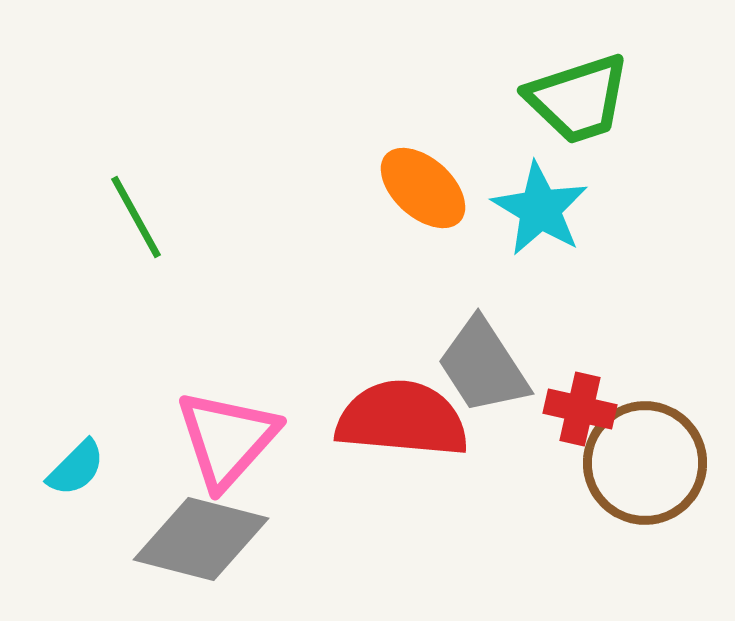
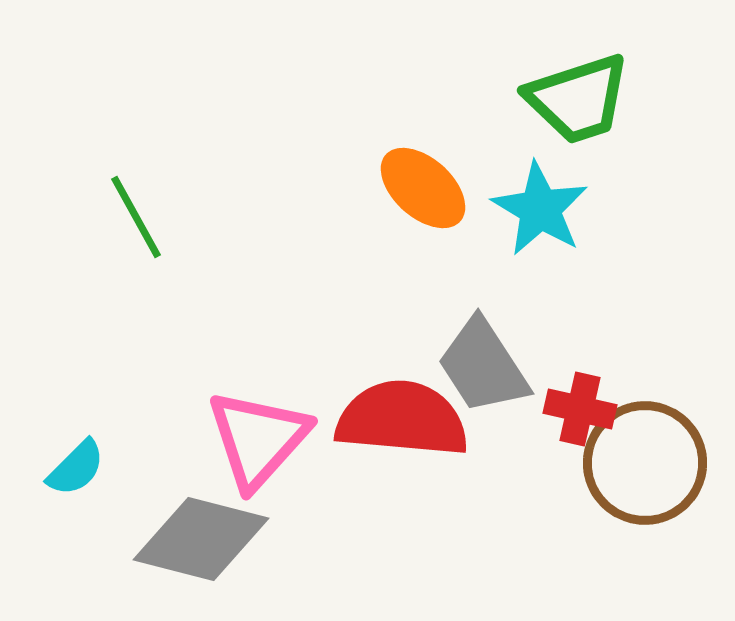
pink triangle: moved 31 px right
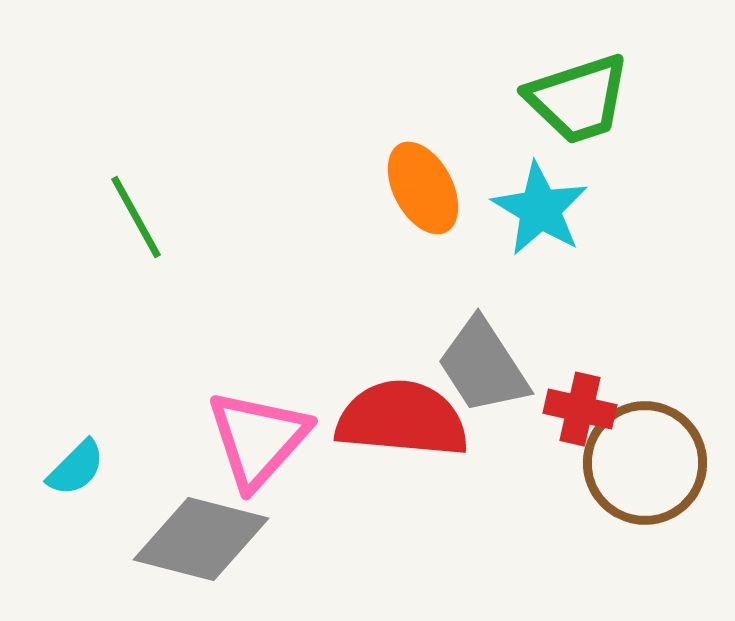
orange ellipse: rotated 20 degrees clockwise
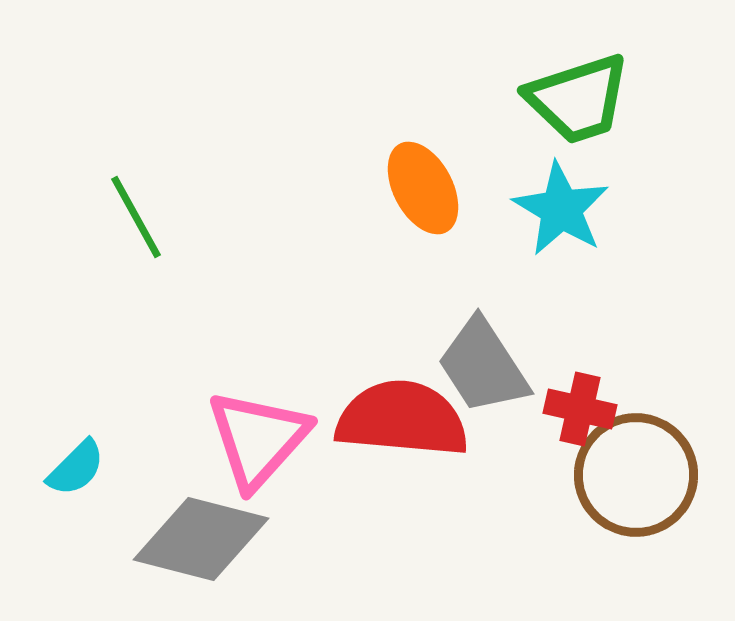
cyan star: moved 21 px right
brown circle: moved 9 px left, 12 px down
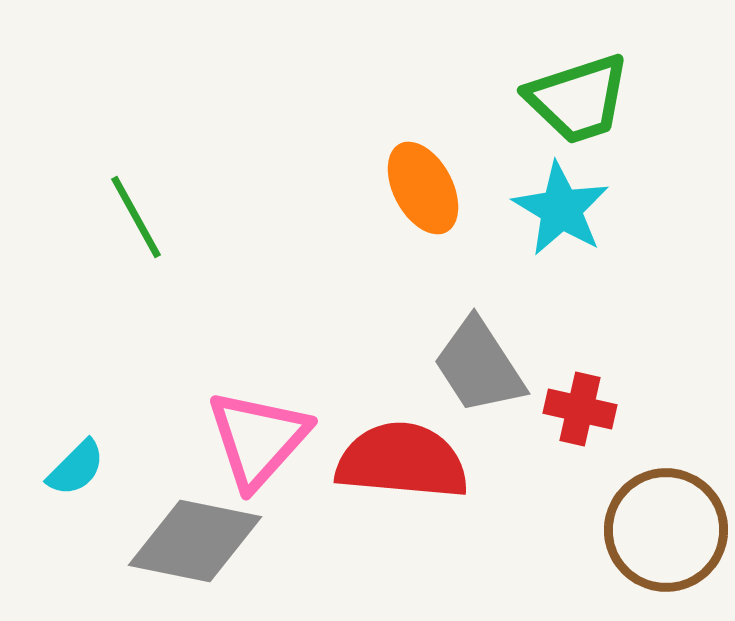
gray trapezoid: moved 4 px left
red semicircle: moved 42 px down
brown circle: moved 30 px right, 55 px down
gray diamond: moved 6 px left, 2 px down; rotated 3 degrees counterclockwise
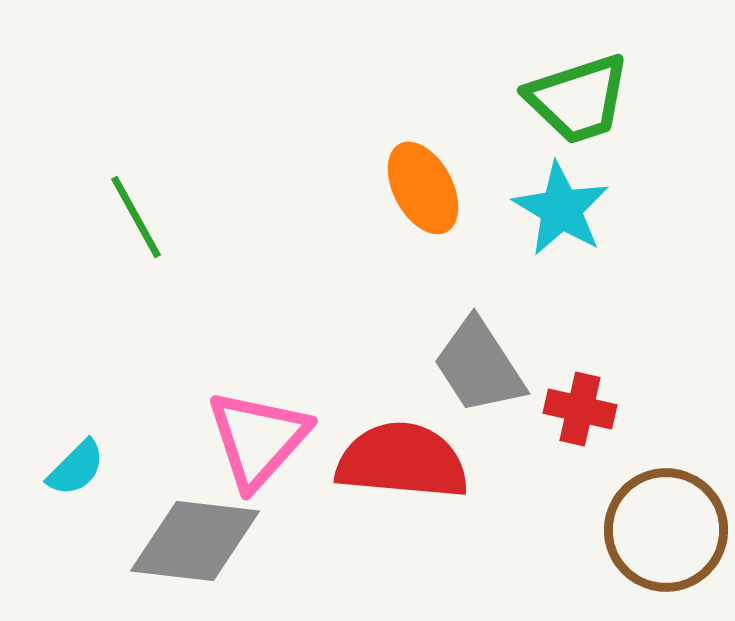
gray diamond: rotated 5 degrees counterclockwise
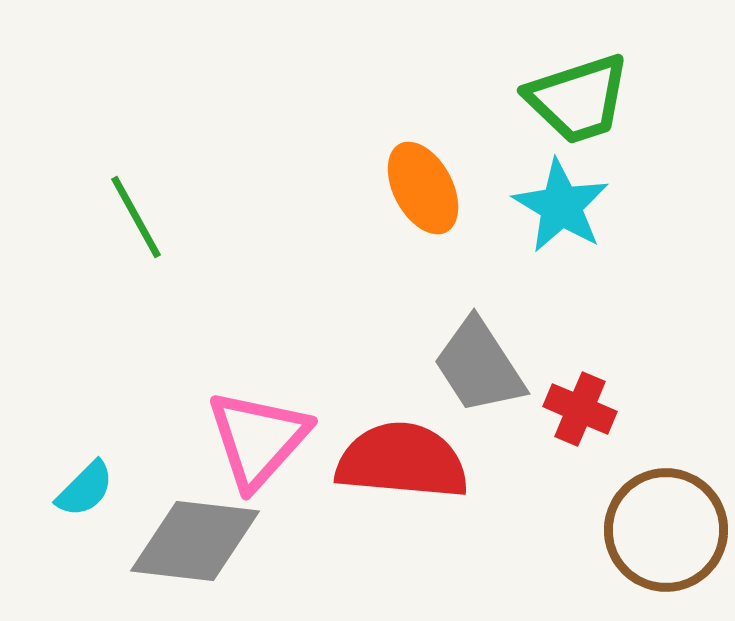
cyan star: moved 3 px up
red cross: rotated 10 degrees clockwise
cyan semicircle: moved 9 px right, 21 px down
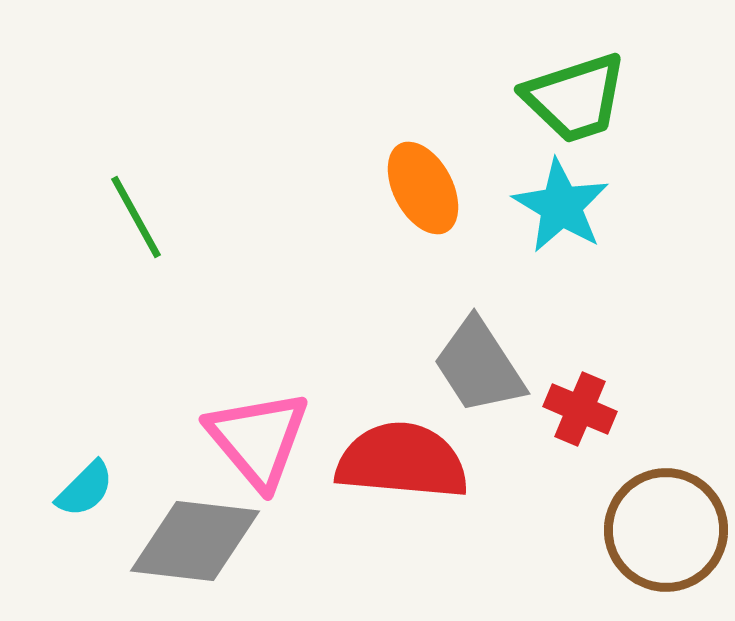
green trapezoid: moved 3 px left, 1 px up
pink triangle: rotated 22 degrees counterclockwise
